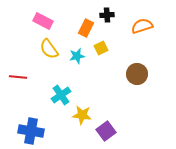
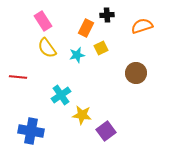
pink rectangle: rotated 30 degrees clockwise
yellow semicircle: moved 2 px left, 1 px up
cyan star: moved 1 px up
brown circle: moved 1 px left, 1 px up
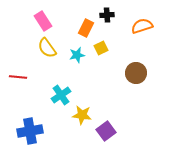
blue cross: moved 1 px left; rotated 20 degrees counterclockwise
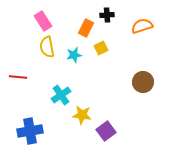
yellow semicircle: moved 1 px up; rotated 25 degrees clockwise
cyan star: moved 3 px left
brown circle: moved 7 px right, 9 px down
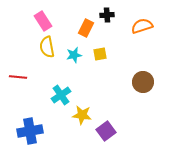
yellow square: moved 1 px left, 6 px down; rotated 16 degrees clockwise
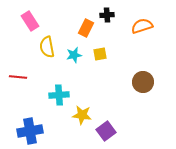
pink rectangle: moved 13 px left
cyan cross: moved 2 px left; rotated 30 degrees clockwise
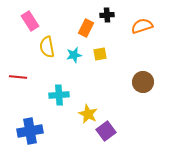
yellow star: moved 6 px right, 1 px up; rotated 18 degrees clockwise
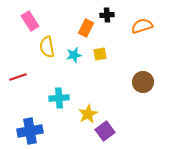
red line: rotated 24 degrees counterclockwise
cyan cross: moved 3 px down
yellow star: rotated 18 degrees clockwise
purple square: moved 1 px left
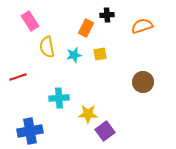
yellow star: rotated 30 degrees clockwise
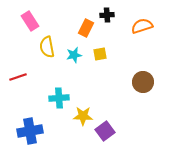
yellow star: moved 5 px left, 2 px down
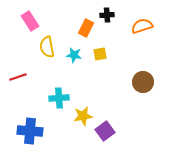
cyan star: rotated 21 degrees clockwise
yellow star: rotated 12 degrees counterclockwise
blue cross: rotated 15 degrees clockwise
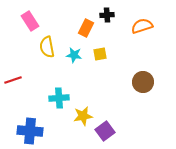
red line: moved 5 px left, 3 px down
